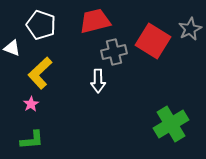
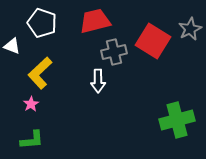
white pentagon: moved 1 px right, 2 px up
white triangle: moved 2 px up
green cross: moved 6 px right, 4 px up; rotated 16 degrees clockwise
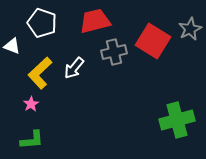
white arrow: moved 24 px left, 13 px up; rotated 40 degrees clockwise
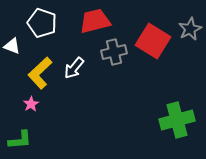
green L-shape: moved 12 px left
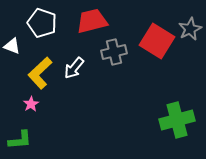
red trapezoid: moved 3 px left
red square: moved 4 px right
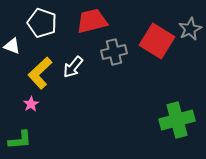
white arrow: moved 1 px left, 1 px up
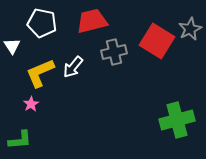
white pentagon: rotated 8 degrees counterclockwise
white triangle: rotated 36 degrees clockwise
yellow L-shape: rotated 20 degrees clockwise
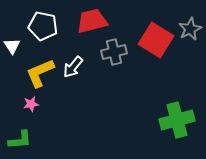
white pentagon: moved 1 px right, 3 px down
red square: moved 1 px left, 1 px up
pink star: rotated 21 degrees clockwise
